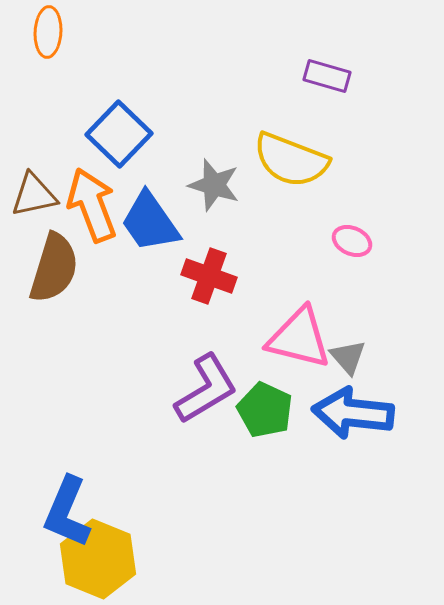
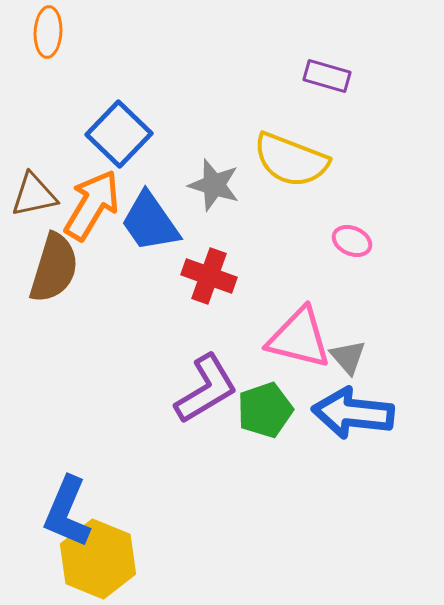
orange arrow: rotated 52 degrees clockwise
green pentagon: rotated 28 degrees clockwise
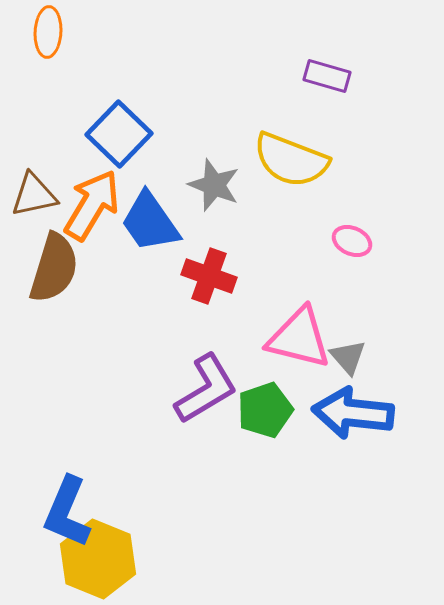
gray star: rotated 4 degrees clockwise
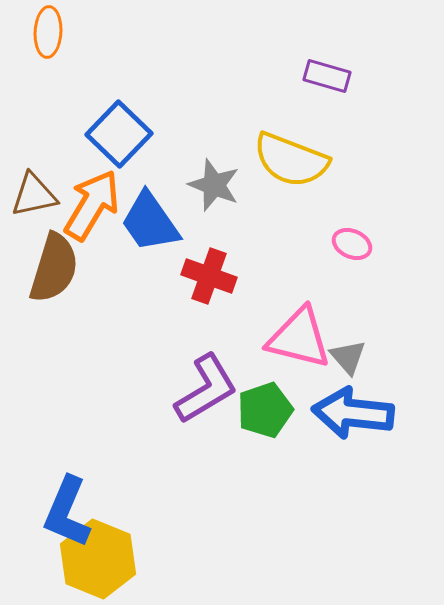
pink ellipse: moved 3 px down
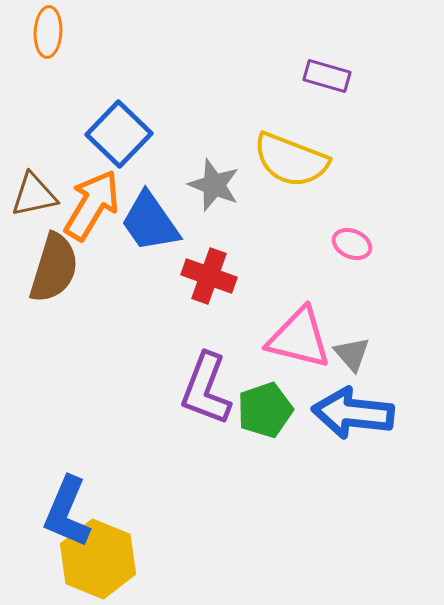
gray triangle: moved 4 px right, 3 px up
purple L-shape: rotated 142 degrees clockwise
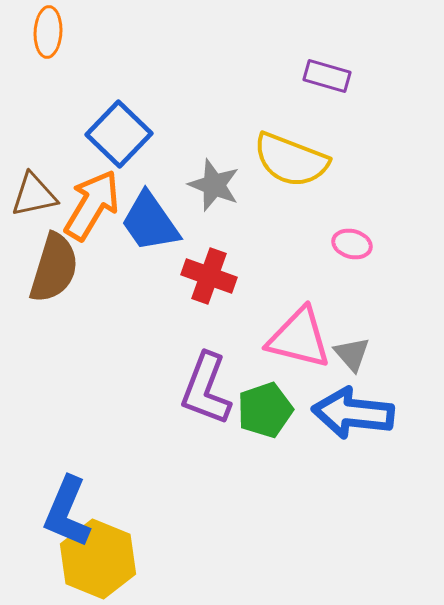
pink ellipse: rotated 9 degrees counterclockwise
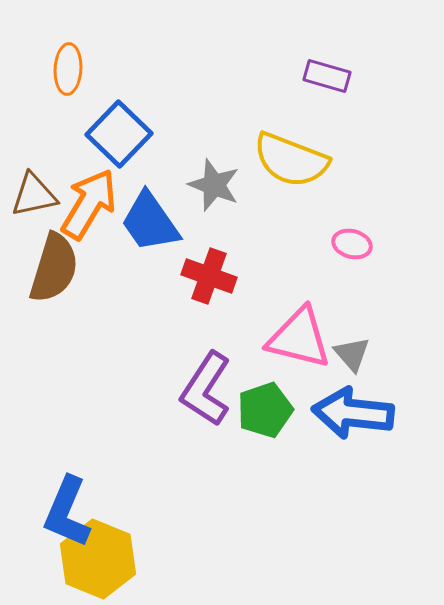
orange ellipse: moved 20 px right, 37 px down
orange arrow: moved 3 px left, 1 px up
purple L-shape: rotated 12 degrees clockwise
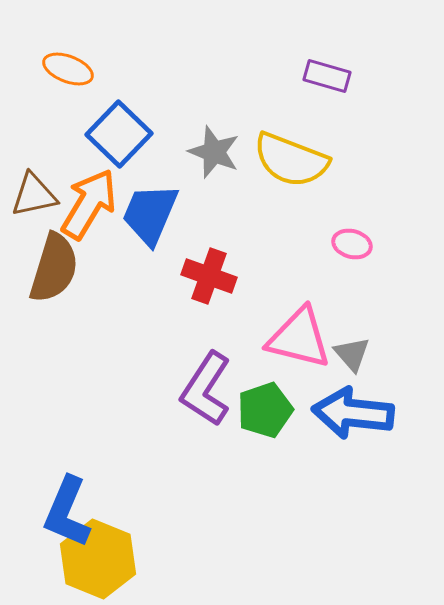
orange ellipse: rotated 72 degrees counterclockwise
gray star: moved 33 px up
blue trapezoid: moved 8 px up; rotated 58 degrees clockwise
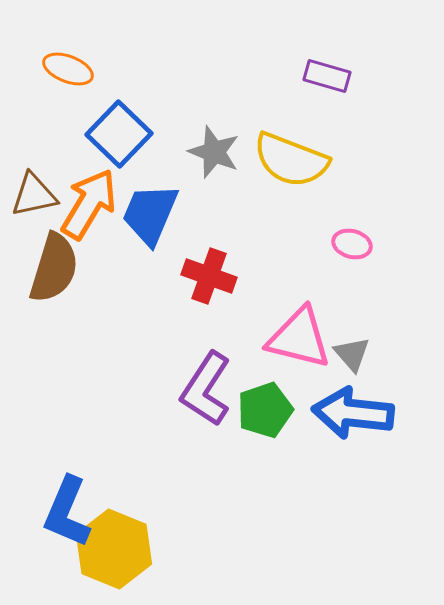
yellow hexagon: moved 16 px right, 10 px up
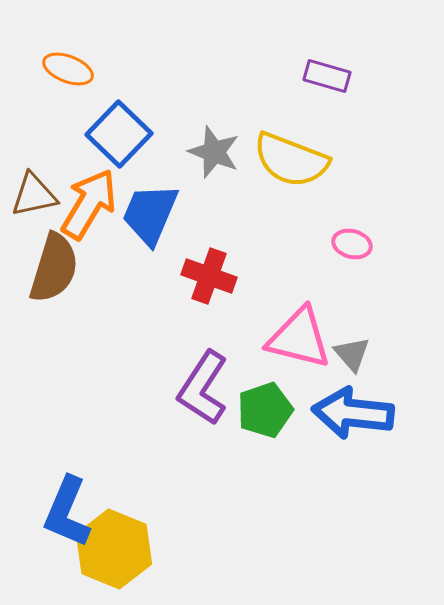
purple L-shape: moved 3 px left, 1 px up
